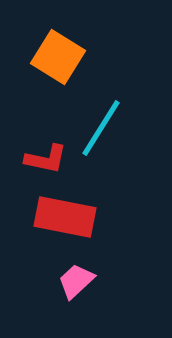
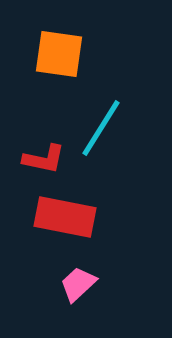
orange square: moved 1 px right, 3 px up; rotated 24 degrees counterclockwise
red L-shape: moved 2 px left
pink trapezoid: moved 2 px right, 3 px down
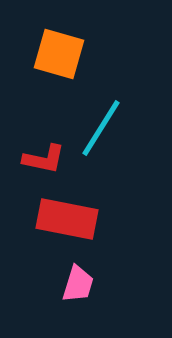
orange square: rotated 8 degrees clockwise
red rectangle: moved 2 px right, 2 px down
pink trapezoid: rotated 150 degrees clockwise
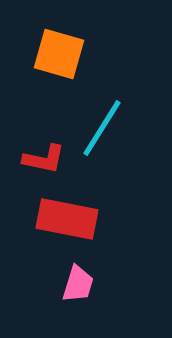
cyan line: moved 1 px right
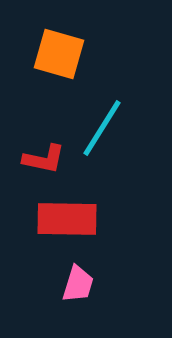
red rectangle: rotated 10 degrees counterclockwise
